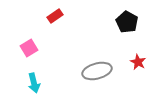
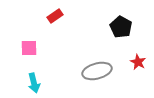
black pentagon: moved 6 px left, 5 px down
pink square: rotated 30 degrees clockwise
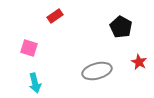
pink square: rotated 18 degrees clockwise
red star: moved 1 px right
cyan arrow: moved 1 px right
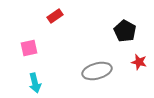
black pentagon: moved 4 px right, 4 px down
pink square: rotated 30 degrees counterclockwise
red star: rotated 14 degrees counterclockwise
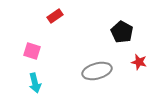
black pentagon: moved 3 px left, 1 px down
pink square: moved 3 px right, 3 px down; rotated 30 degrees clockwise
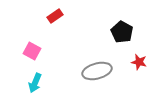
pink square: rotated 12 degrees clockwise
cyan arrow: rotated 36 degrees clockwise
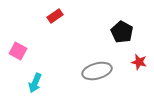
pink square: moved 14 px left
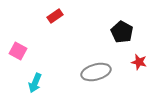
gray ellipse: moved 1 px left, 1 px down
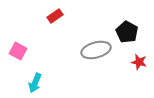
black pentagon: moved 5 px right
gray ellipse: moved 22 px up
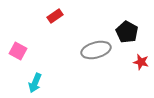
red star: moved 2 px right
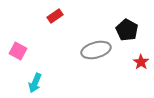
black pentagon: moved 2 px up
red star: rotated 21 degrees clockwise
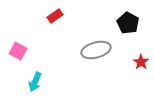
black pentagon: moved 1 px right, 7 px up
cyan arrow: moved 1 px up
